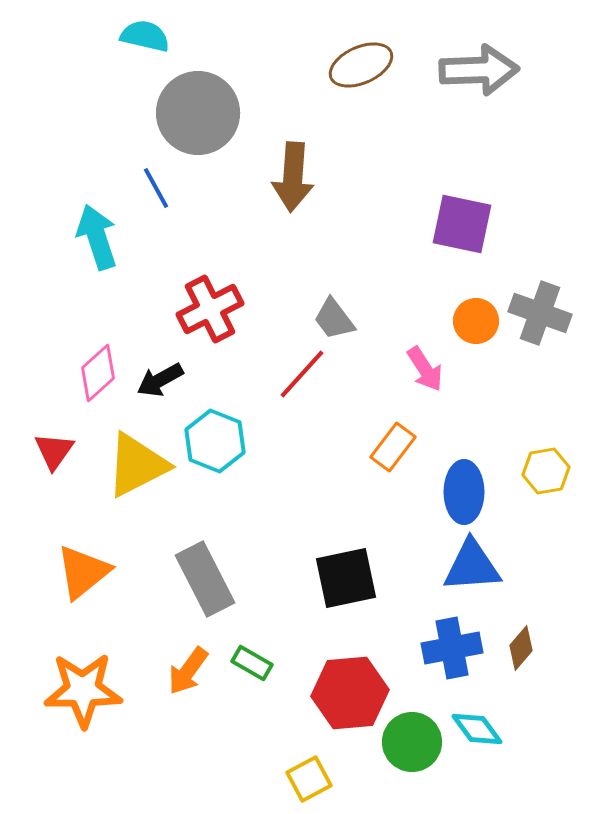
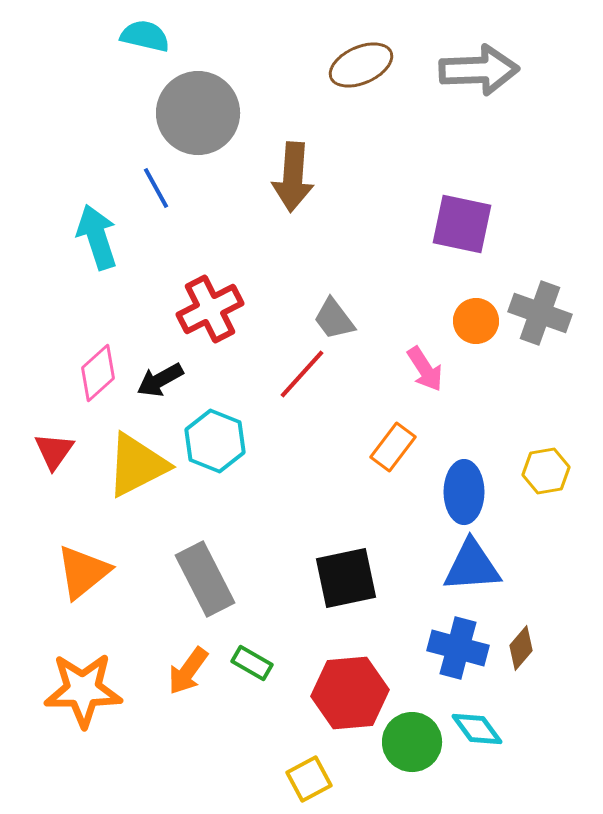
blue cross: moved 6 px right; rotated 26 degrees clockwise
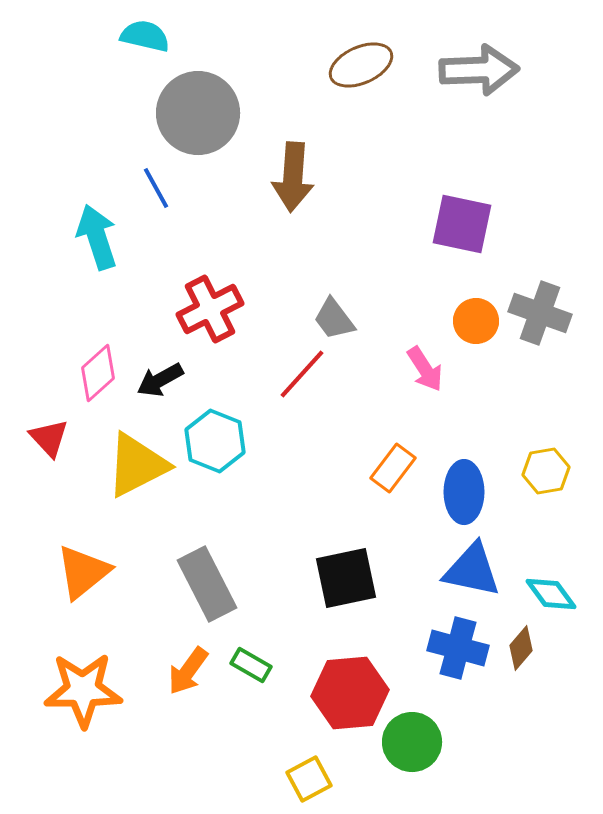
orange rectangle: moved 21 px down
red triangle: moved 5 px left, 13 px up; rotated 18 degrees counterclockwise
blue triangle: moved 4 px down; rotated 16 degrees clockwise
gray rectangle: moved 2 px right, 5 px down
green rectangle: moved 1 px left, 2 px down
cyan diamond: moved 74 px right, 135 px up
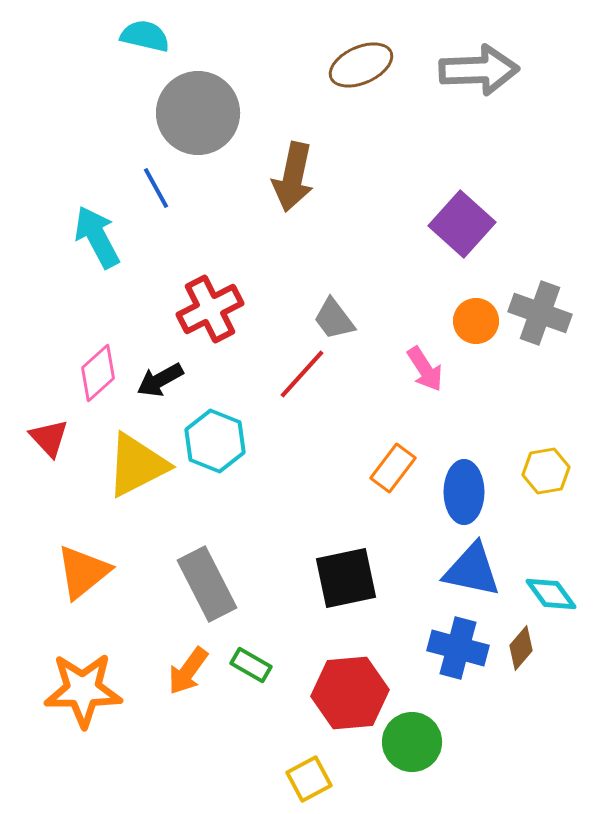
brown arrow: rotated 8 degrees clockwise
purple square: rotated 30 degrees clockwise
cyan arrow: rotated 10 degrees counterclockwise
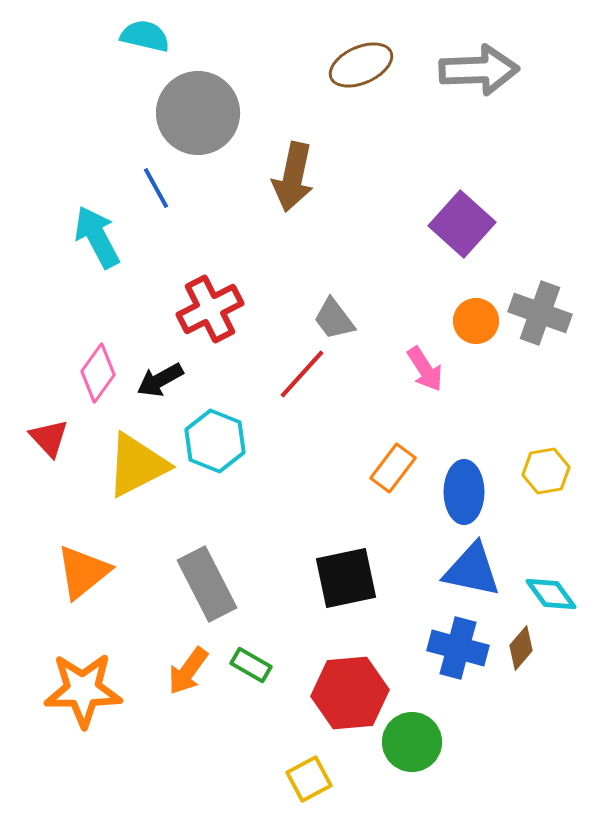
pink diamond: rotated 12 degrees counterclockwise
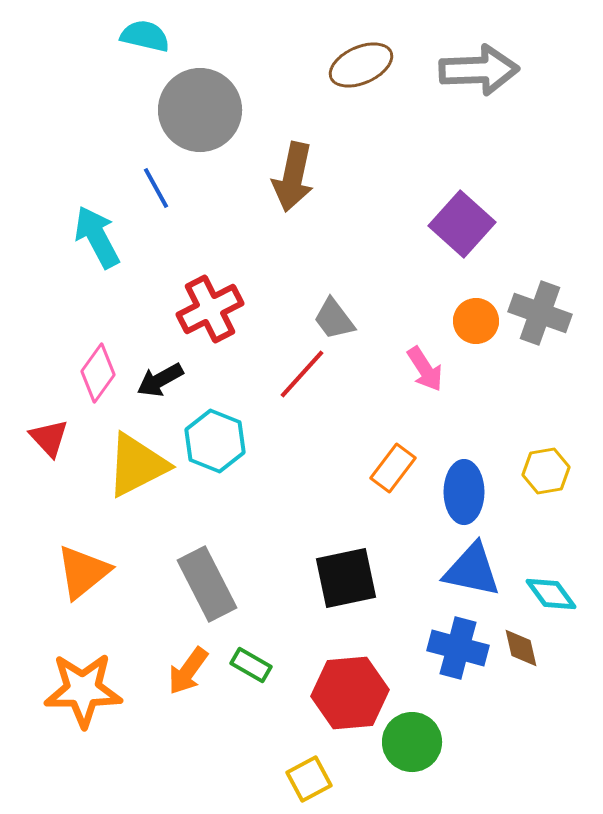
gray circle: moved 2 px right, 3 px up
brown diamond: rotated 54 degrees counterclockwise
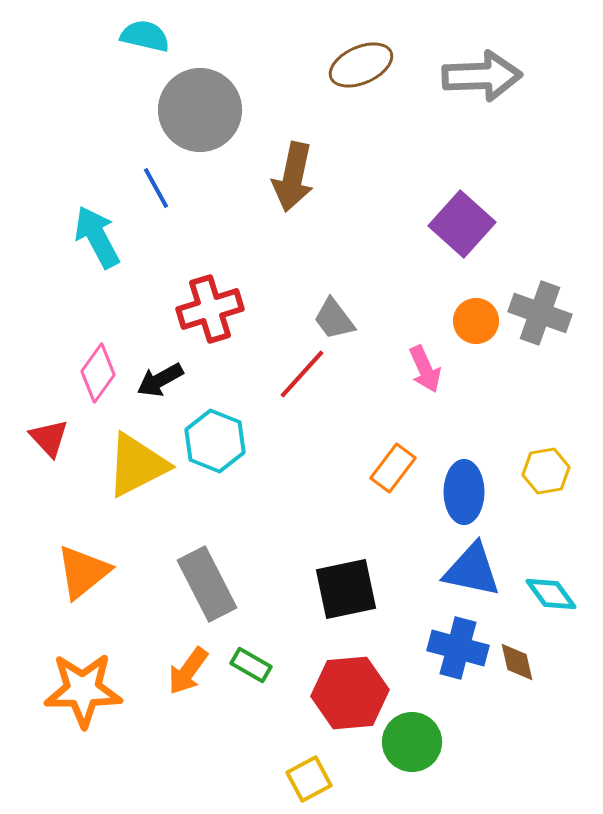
gray arrow: moved 3 px right, 6 px down
red cross: rotated 10 degrees clockwise
pink arrow: rotated 9 degrees clockwise
black square: moved 11 px down
brown diamond: moved 4 px left, 14 px down
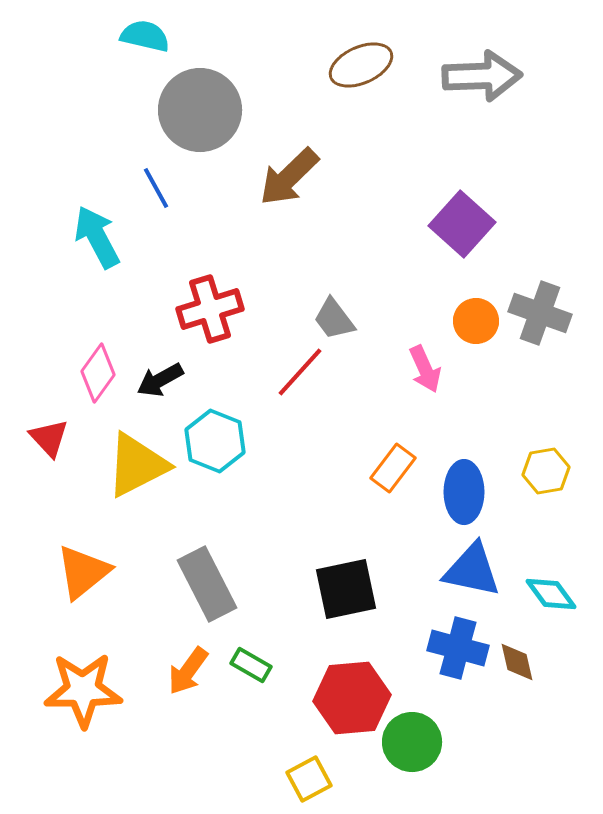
brown arrow: moved 4 px left; rotated 34 degrees clockwise
red line: moved 2 px left, 2 px up
red hexagon: moved 2 px right, 5 px down
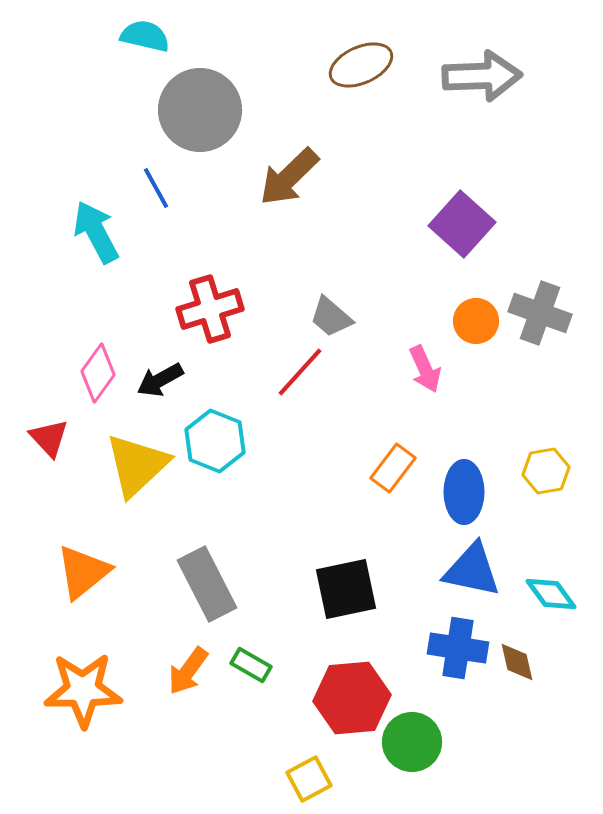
cyan arrow: moved 1 px left, 5 px up
gray trapezoid: moved 3 px left, 2 px up; rotated 12 degrees counterclockwise
yellow triangle: rotated 16 degrees counterclockwise
blue cross: rotated 6 degrees counterclockwise
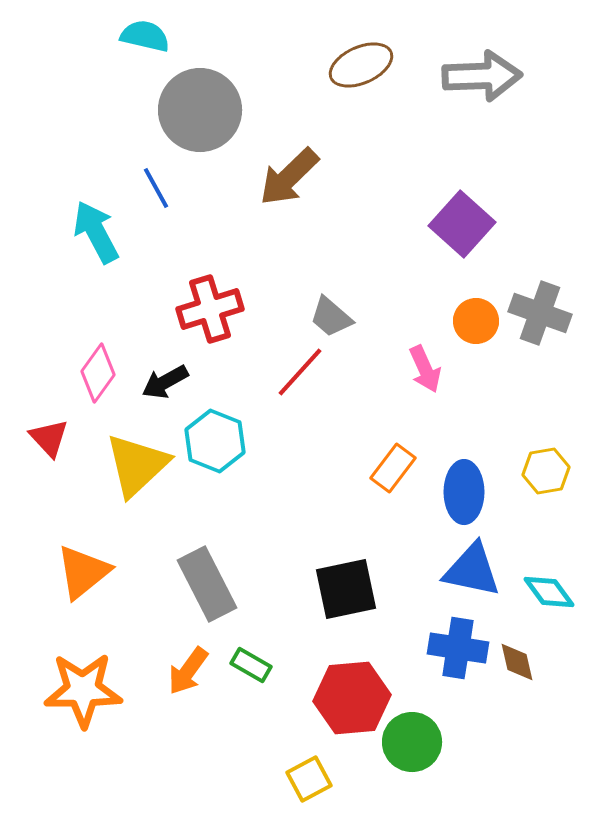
black arrow: moved 5 px right, 2 px down
cyan diamond: moved 2 px left, 2 px up
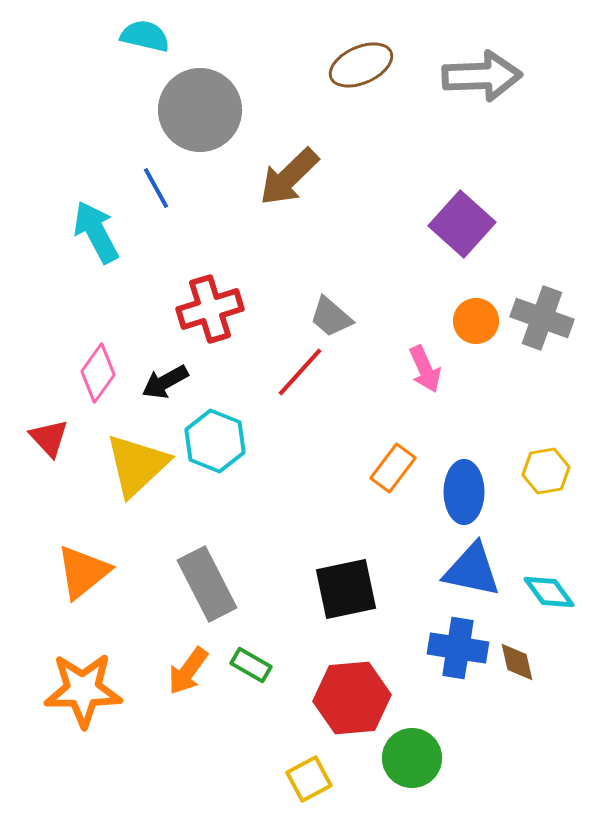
gray cross: moved 2 px right, 5 px down
green circle: moved 16 px down
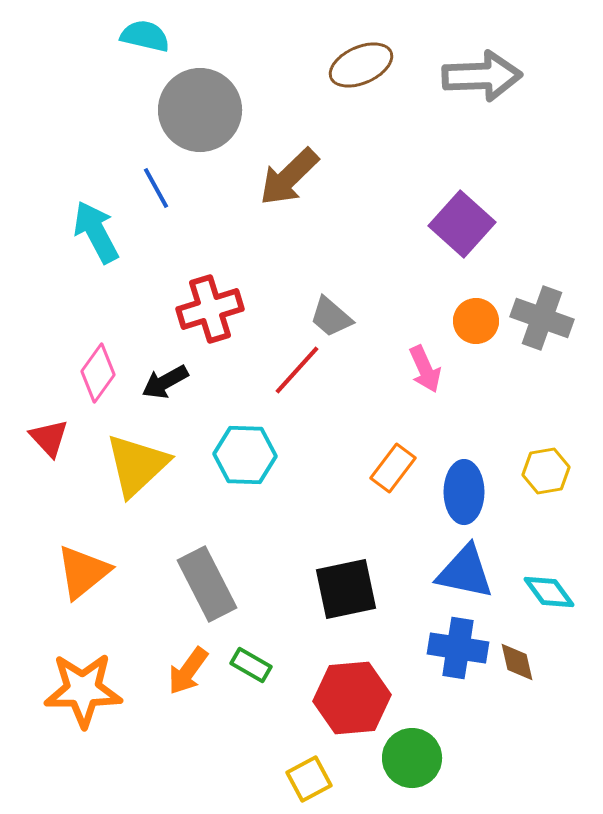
red line: moved 3 px left, 2 px up
cyan hexagon: moved 30 px right, 14 px down; rotated 20 degrees counterclockwise
blue triangle: moved 7 px left, 2 px down
